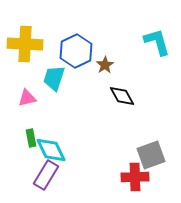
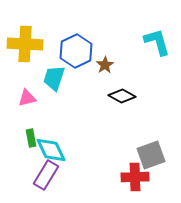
black diamond: rotated 32 degrees counterclockwise
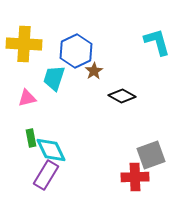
yellow cross: moved 1 px left
brown star: moved 11 px left, 6 px down
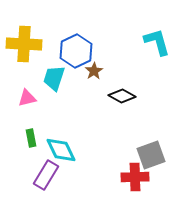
cyan diamond: moved 10 px right
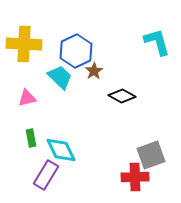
cyan trapezoid: moved 6 px right, 1 px up; rotated 116 degrees clockwise
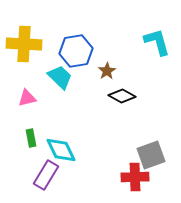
blue hexagon: rotated 16 degrees clockwise
brown star: moved 13 px right
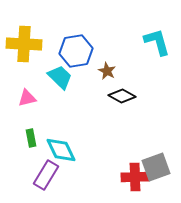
brown star: rotated 12 degrees counterclockwise
gray square: moved 5 px right, 12 px down
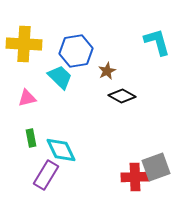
brown star: rotated 18 degrees clockwise
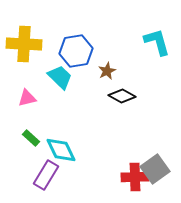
green rectangle: rotated 36 degrees counterclockwise
gray square: moved 1 px left, 2 px down; rotated 16 degrees counterclockwise
